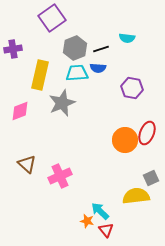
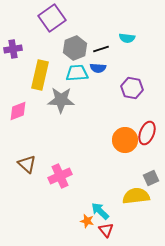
gray star: moved 1 px left, 3 px up; rotated 24 degrees clockwise
pink diamond: moved 2 px left
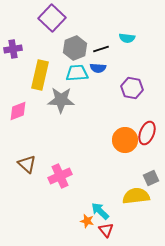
purple square: rotated 12 degrees counterclockwise
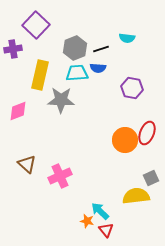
purple square: moved 16 px left, 7 px down
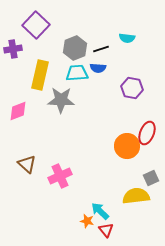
orange circle: moved 2 px right, 6 px down
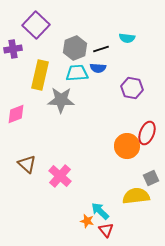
pink diamond: moved 2 px left, 3 px down
pink cross: rotated 25 degrees counterclockwise
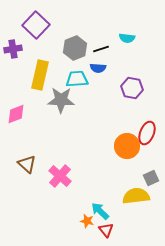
cyan trapezoid: moved 6 px down
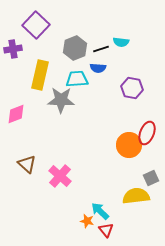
cyan semicircle: moved 6 px left, 4 px down
orange circle: moved 2 px right, 1 px up
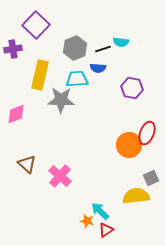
black line: moved 2 px right
red triangle: rotated 35 degrees clockwise
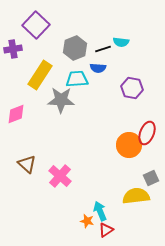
yellow rectangle: rotated 20 degrees clockwise
cyan arrow: rotated 24 degrees clockwise
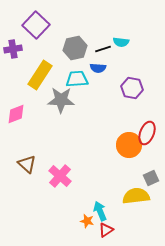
gray hexagon: rotated 10 degrees clockwise
